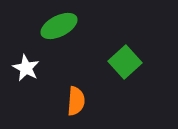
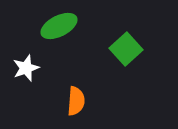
green square: moved 1 px right, 13 px up
white star: rotated 24 degrees clockwise
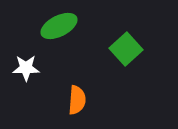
white star: rotated 20 degrees clockwise
orange semicircle: moved 1 px right, 1 px up
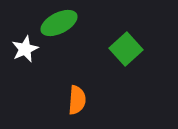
green ellipse: moved 3 px up
white star: moved 1 px left, 19 px up; rotated 24 degrees counterclockwise
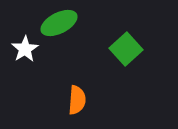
white star: rotated 8 degrees counterclockwise
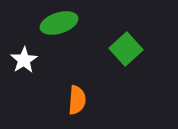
green ellipse: rotated 9 degrees clockwise
white star: moved 1 px left, 11 px down
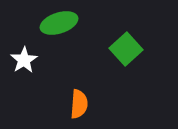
orange semicircle: moved 2 px right, 4 px down
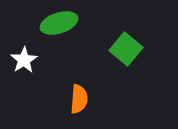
green square: rotated 8 degrees counterclockwise
orange semicircle: moved 5 px up
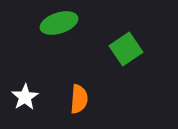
green square: rotated 16 degrees clockwise
white star: moved 1 px right, 37 px down
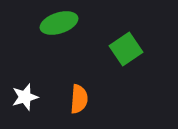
white star: rotated 16 degrees clockwise
